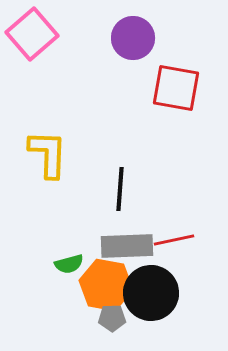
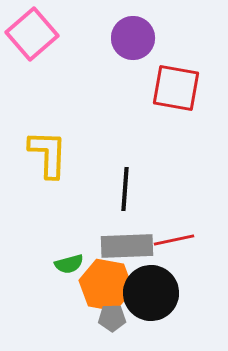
black line: moved 5 px right
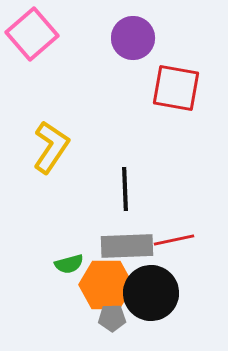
yellow L-shape: moved 3 px right, 7 px up; rotated 32 degrees clockwise
black line: rotated 6 degrees counterclockwise
orange hexagon: rotated 9 degrees counterclockwise
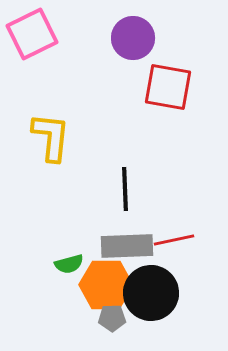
pink square: rotated 15 degrees clockwise
red square: moved 8 px left, 1 px up
yellow L-shape: moved 10 px up; rotated 28 degrees counterclockwise
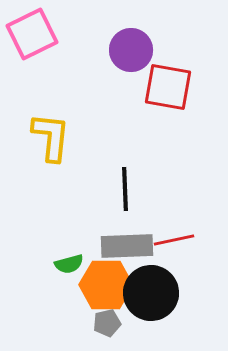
purple circle: moved 2 px left, 12 px down
gray pentagon: moved 5 px left, 5 px down; rotated 12 degrees counterclockwise
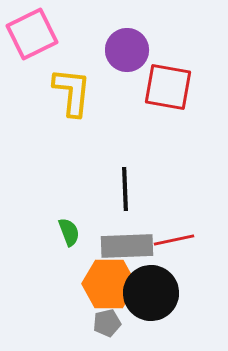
purple circle: moved 4 px left
yellow L-shape: moved 21 px right, 45 px up
green semicircle: moved 32 px up; rotated 96 degrees counterclockwise
orange hexagon: moved 3 px right, 1 px up
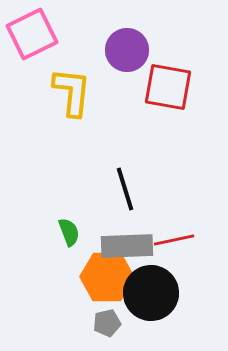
black line: rotated 15 degrees counterclockwise
orange hexagon: moved 2 px left, 7 px up
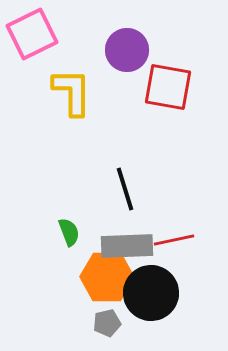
yellow L-shape: rotated 6 degrees counterclockwise
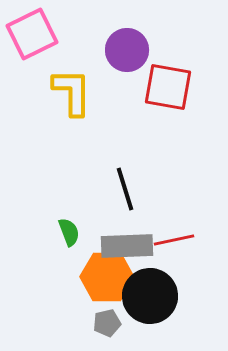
black circle: moved 1 px left, 3 px down
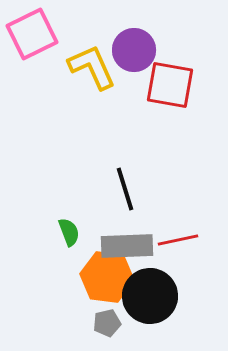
purple circle: moved 7 px right
red square: moved 2 px right, 2 px up
yellow L-shape: moved 20 px right, 25 px up; rotated 24 degrees counterclockwise
red line: moved 4 px right
orange hexagon: rotated 6 degrees clockwise
